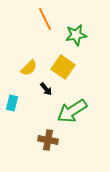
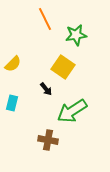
yellow semicircle: moved 16 px left, 4 px up
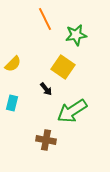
brown cross: moved 2 px left
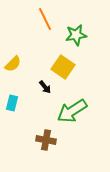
black arrow: moved 1 px left, 2 px up
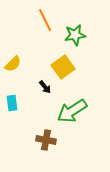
orange line: moved 1 px down
green star: moved 1 px left
yellow square: rotated 20 degrees clockwise
cyan rectangle: rotated 21 degrees counterclockwise
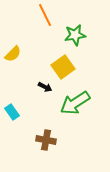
orange line: moved 5 px up
yellow semicircle: moved 10 px up
black arrow: rotated 24 degrees counterclockwise
cyan rectangle: moved 9 px down; rotated 28 degrees counterclockwise
green arrow: moved 3 px right, 8 px up
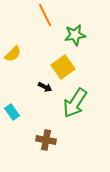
green arrow: rotated 24 degrees counterclockwise
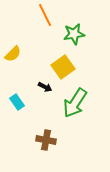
green star: moved 1 px left, 1 px up
cyan rectangle: moved 5 px right, 10 px up
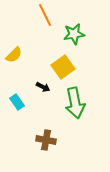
yellow semicircle: moved 1 px right, 1 px down
black arrow: moved 2 px left
green arrow: rotated 44 degrees counterclockwise
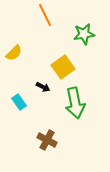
green star: moved 10 px right
yellow semicircle: moved 2 px up
cyan rectangle: moved 2 px right
brown cross: moved 1 px right; rotated 18 degrees clockwise
